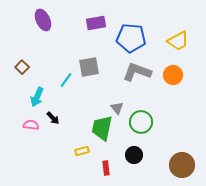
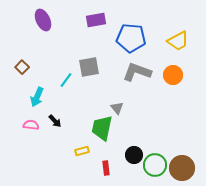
purple rectangle: moved 3 px up
black arrow: moved 2 px right, 3 px down
green circle: moved 14 px right, 43 px down
brown circle: moved 3 px down
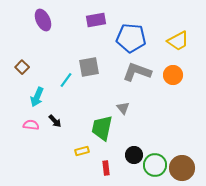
gray triangle: moved 6 px right
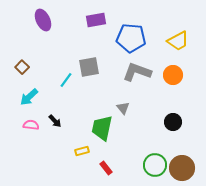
cyan arrow: moved 8 px left; rotated 24 degrees clockwise
black circle: moved 39 px right, 33 px up
red rectangle: rotated 32 degrees counterclockwise
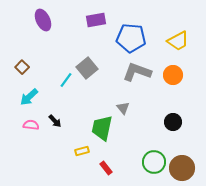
gray square: moved 2 px left, 1 px down; rotated 30 degrees counterclockwise
green circle: moved 1 px left, 3 px up
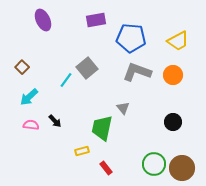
green circle: moved 2 px down
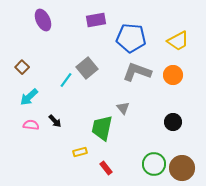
yellow rectangle: moved 2 px left, 1 px down
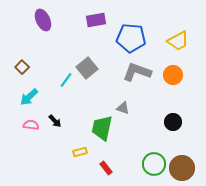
gray triangle: rotated 32 degrees counterclockwise
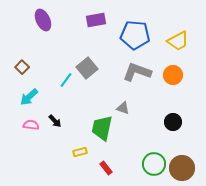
blue pentagon: moved 4 px right, 3 px up
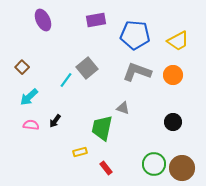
black arrow: rotated 80 degrees clockwise
